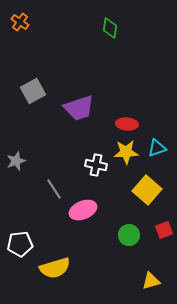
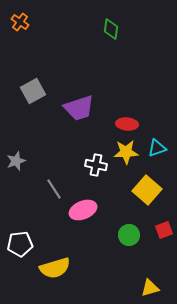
green diamond: moved 1 px right, 1 px down
yellow triangle: moved 1 px left, 7 px down
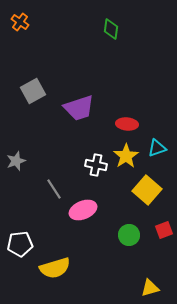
yellow star: moved 4 px down; rotated 30 degrees counterclockwise
